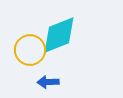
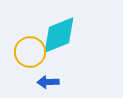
yellow circle: moved 2 px down
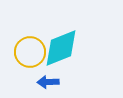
cyan diamond: moved 2 px right, 13 px down
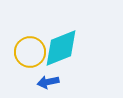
blue arrow: rotated 10 degrees counterclockwise
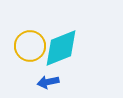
yellow circle: moved 6 px up
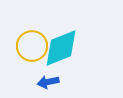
yellow circle: moved 2 px right
